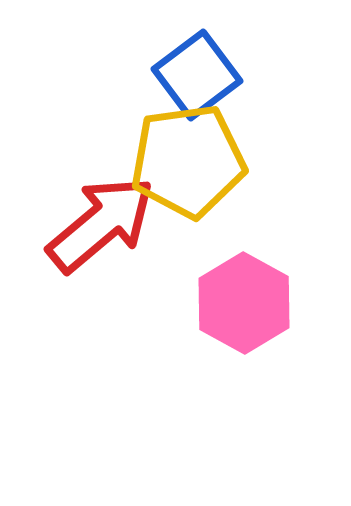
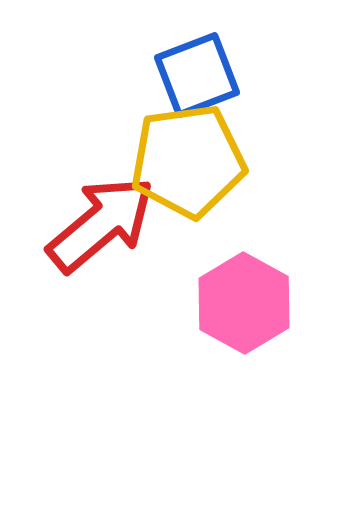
blue square: rotated 16 degrees clockwise
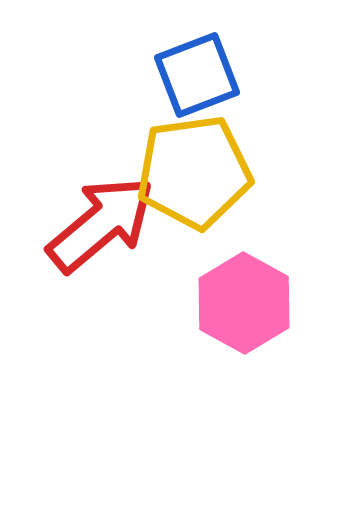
yellow pentagon: moved 6 px right, 11 px down
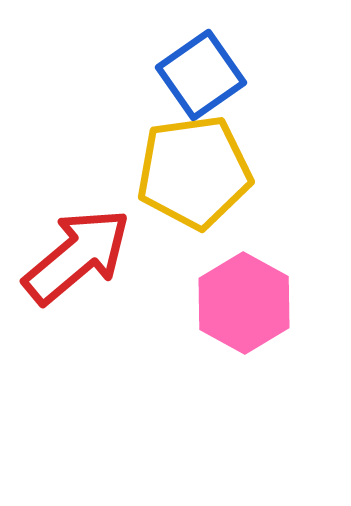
blue square: moved 4 px right; rotated 14 degrees counterclockwise
red arrow: moved 24 px left, 32 px down
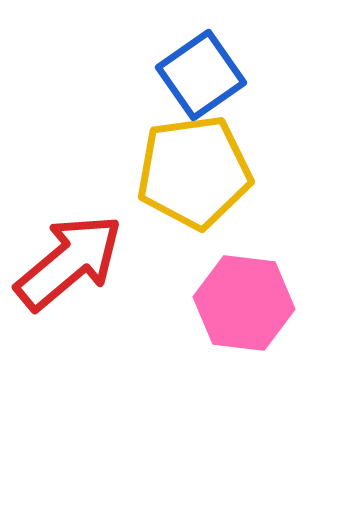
red arrow: moved 8 px left, 6 px down
pink hexagon: rotated 22 degrees counterclockwise
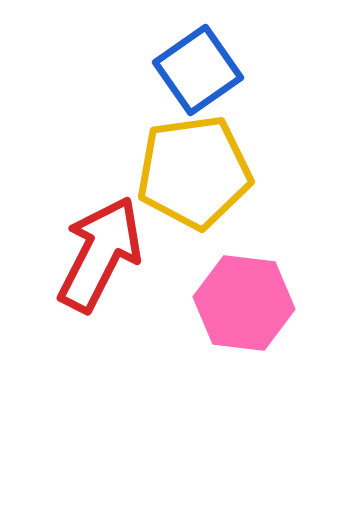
blue square: moved 3 px left, 5 px up
red arrow: moved 31 px right, 8 px up; rotated 23 degrees counterclockwise
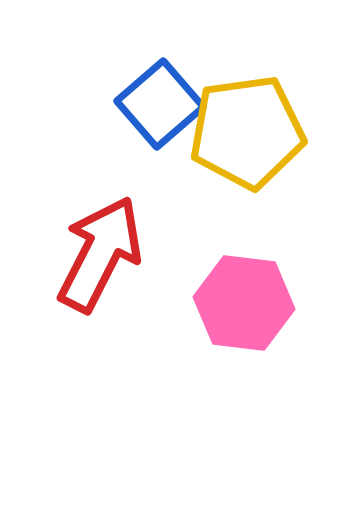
blue square: moved 38 px left, 34 px down; rotated 6 degrees counterclockwise
yellow pentagon: moved 53 px right, 40 px up
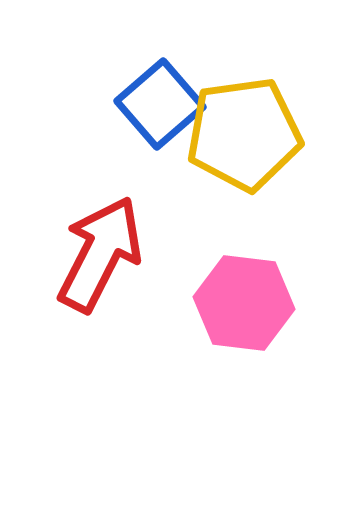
yellow pentagon: moved 3 px left, 2 px down
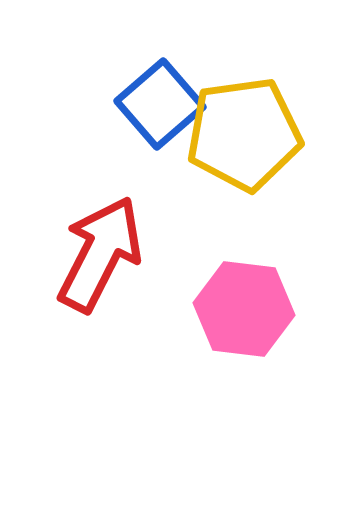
pink hexagon: moved 6 px down
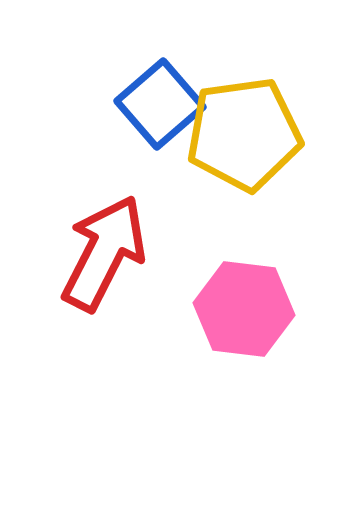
red arrow: moved 4 px right, 1 px up
